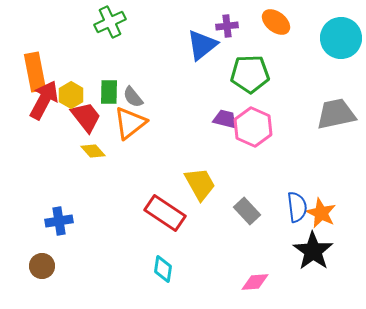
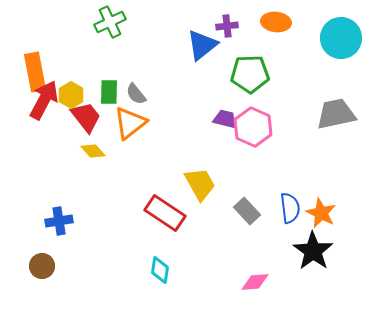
orange ellipse: rotated 32 degrees counterclockwise
gray semicircle: moved 3 px right, 3 px up
blue semicircle: moved 7 px left, 1 px down
cyan diamond: moved 3 px left, 1 px down
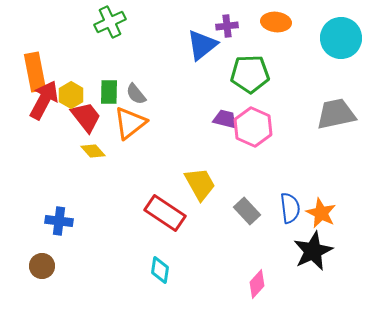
blue cross: rotated 16 degrees clockwise
black star: rotated 12 degrees clockwise
pink diamond: moved 2 px right, 2 px down; rotated 44 degrees counterclockwise
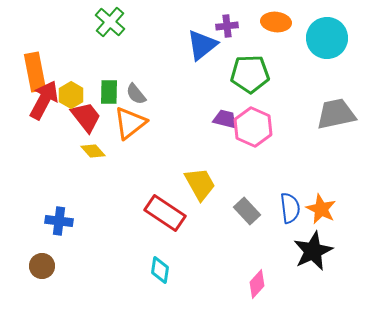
green cross: rotated 24 degrees counterclockwise
cyan circle: moved 14 px left
orange star: moved 4 px up
